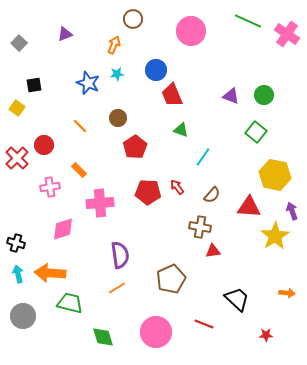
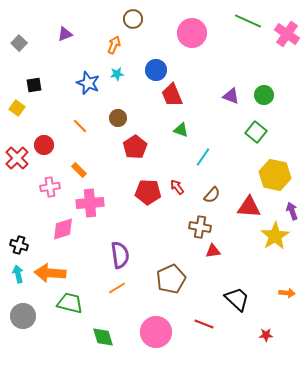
pink circle at (191, 31): moved 1 px right, 2 px down
pink cross at (100, 203): moved 10 px left
black cross at (16, 243): moved 3 px right, 2 px down
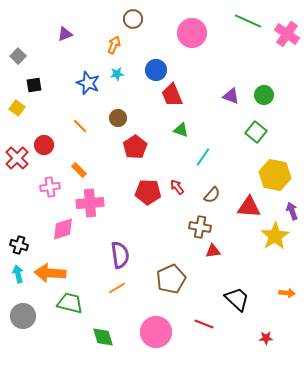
gray square at (19, 43): moved 1 px left, 13 px down
red star at (266, 335): moved 3 px down
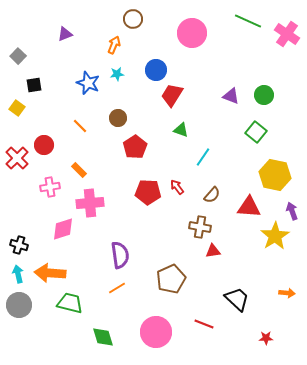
red trapezoid at (172, 95): rotated 55 degrees clockwise
gray circle at (23, 316): moved 4 px left, 11 px up
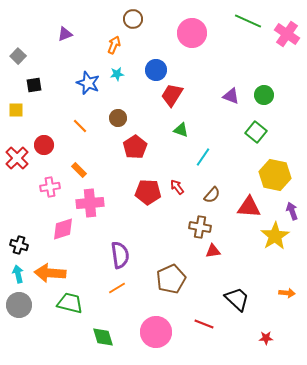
yellow square at (17, 108): moved 1 px left, 2 px down; rotated 35 degrees counterclockwise
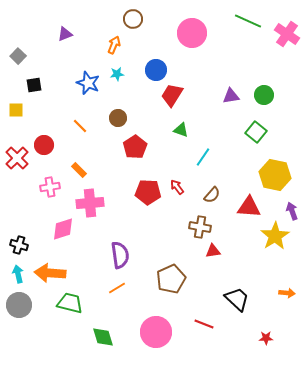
purple triangle at (231, 96): rotated 30 degrees counterclockwise
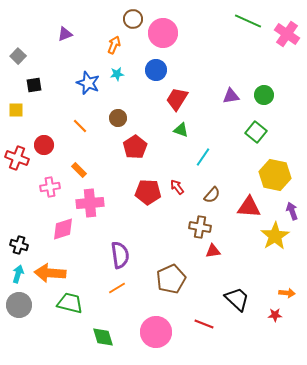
pink circle at (192, 33): moved 29 px left
red trapezoid at (172, 95): moved 5 px right, 4 px down
red cross at (17, 158): rotated 25 degrees counterclockwise
cyan arrow at (18, 274): rotated 30 degrees clockwise
red star at (266, 338): moved 9 px right, 23 px up
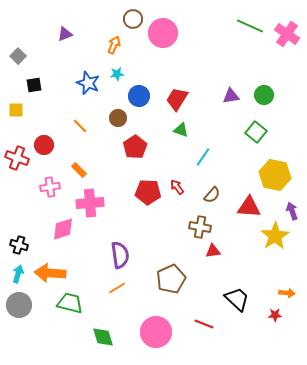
green line at (248, 21): moved 2 px right, 5 px down
blue circle at (156, 70): moved 17 px left, 26 px down
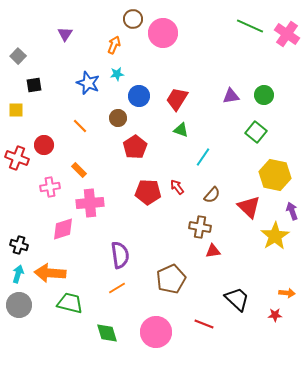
purple triangle at (65, 34): rotated 35 degrees counterclockwise
red triangle at (249, 207): rotated 40 degrees clockwise
green diamond at (103, 337): moved 4 px right, 4 px up
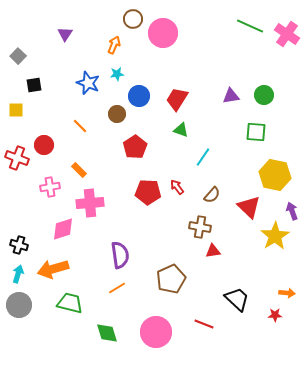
brown circle at (118, 118): moved 1 px left, 4 px up
green square at (256, 132): rotated 35 degrees counterclockwise
orange arrow at (50, 273): moved 3 px right, 4 px up; rotated 20 degrees counterclockwise
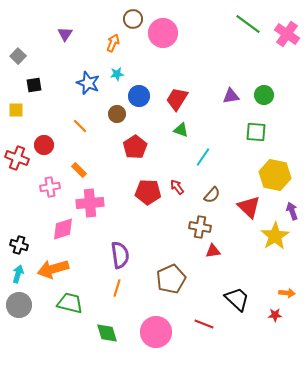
green line at (250, 26): moved 2 px left, 2 px up; rotated 12 degrees clockwise
orange arrow at (114, 45): moved 1 px left, 2 px up
orange line at (117, 288): rotated 42 degrees counterclockwise
